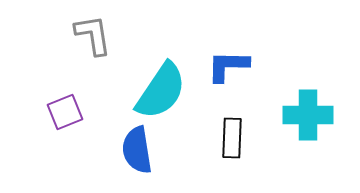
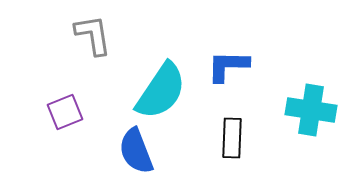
cyan cross: moved 3 px right, 5 px up; rotated 9 degrees clockwise
blue semicircle: moved 1 px left, 1 px down; rotated 12 degrees counterclockwise
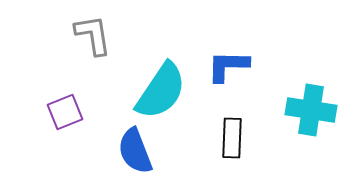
blue semicircle: moved 1 px left
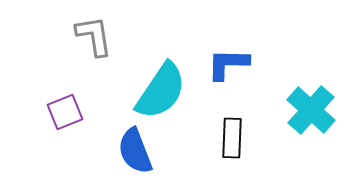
gray L-shape: moved 1 px right, 1 px down
blue L-shape: moved 2 px up
cyan cross: rotated 33 degrees clockwise
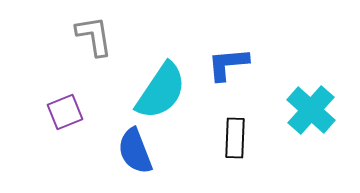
blue L-shape: rotated 6 degrees counterclockwise
black rectangle: moved 3 px right
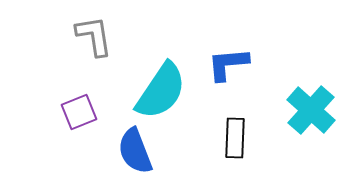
purple square: moved 14 px right
